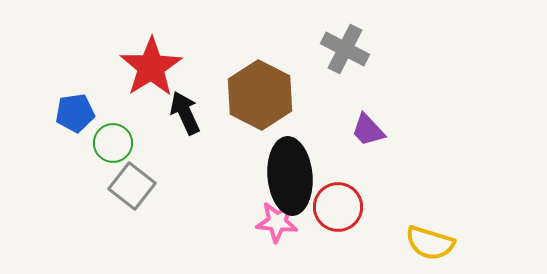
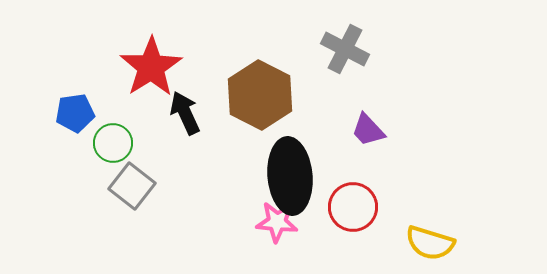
red circle: moved 15 px right
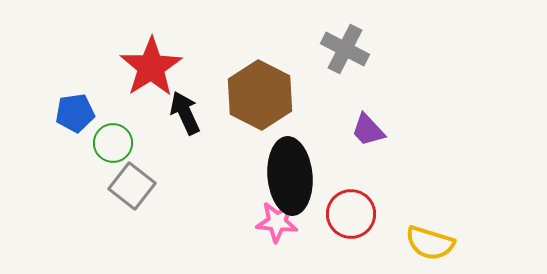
red circle: moved 2 px left, 7 px down
